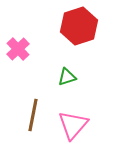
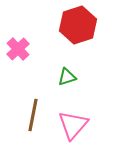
red hexagon: moved 1 px left, 1 px up
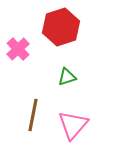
red hexagon: moved 17 px left, 2 px down
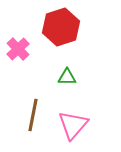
green triangle: rotated 18 degrees clockwise
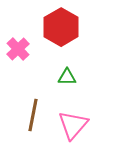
red hexagon: rotated 12 degrees counterclockwise
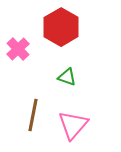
green triangle: rotated 18 degrees clockwise
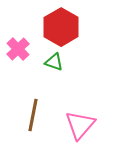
green triangle: moved 13 px left, 15 px up
pink triangle: moved 7 px right
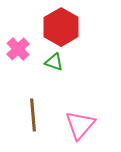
brown line: rotated 16 degrees counterclockwise
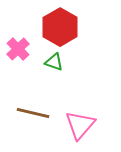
red hexagon: moved 1 px left
brown line: moved 2 px up; rotated 72 degrees counterclockwise
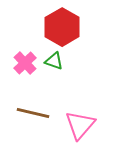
red hexagon: moved 2 px right
pink cross: moved 7 px right, 14 px down
green triangle: moved 1 px up
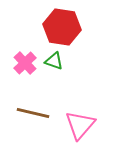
red hexagon: rotated 21 degrees counterclockwise
